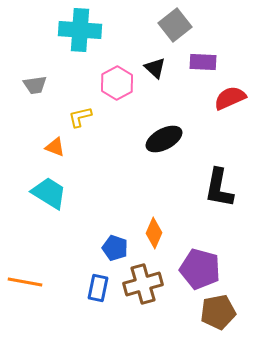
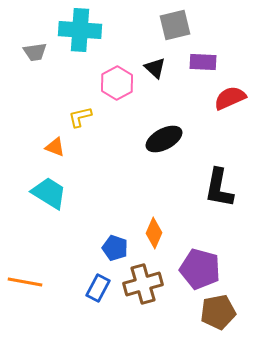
gray square: rotated 24 degrees clockwise
gray trapezoid: moved 33 px up
blue rectangle: rotated 16 degrees clockwise
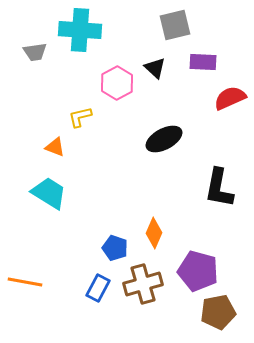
purple pentagon: moved 2 px left, 2 px down
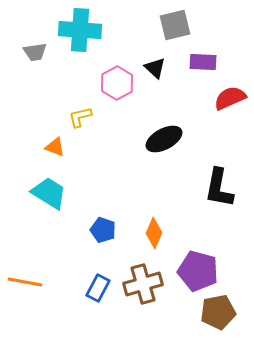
blue pentagon: moved 12 px left, 18 px up
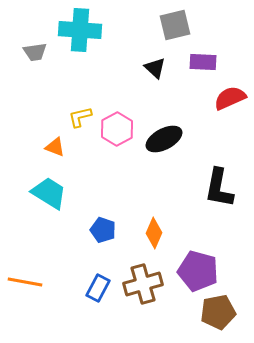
pink hexagon: moved 46 px down
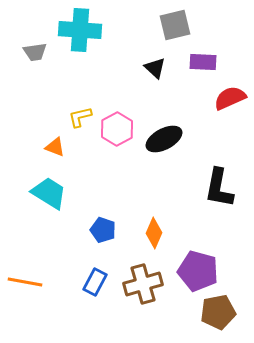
blue rectangle: moved 3 px left, 6 px up
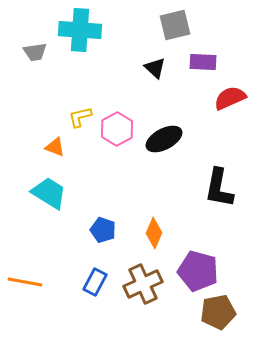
brown cross: rotated 9 degrees counterclockwise
